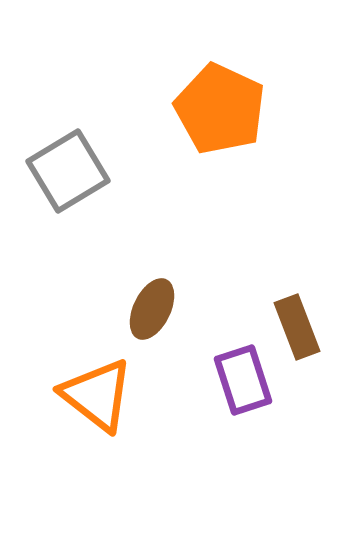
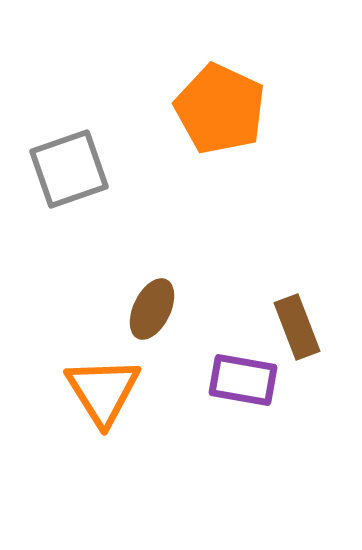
gray square: moved 1 px right, 2 px up; rotated 12 degrees clockwise
purple rectangle: rotated 62 degrees counterclockwise
orange triangle: moved 6 px right, 4 px up; rotated 20 degrees clockwise
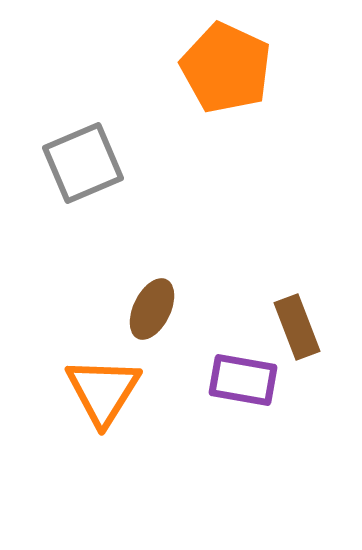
orange pentagon: moved 6 px right, 41 px up
gray square: moved 14 px right, 6 px up; rotated 4 degrees counterclockwise
orange triangle: rotated 4 degrees clockwise
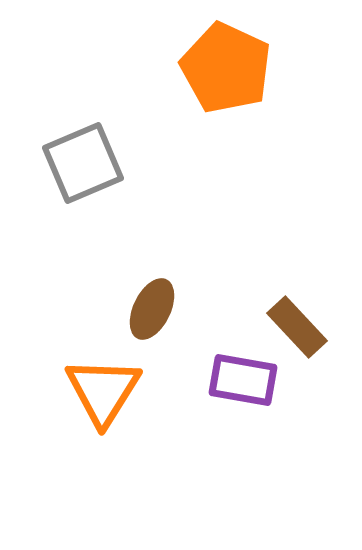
brown rectangle: rotated 22 degrees counterclockwise
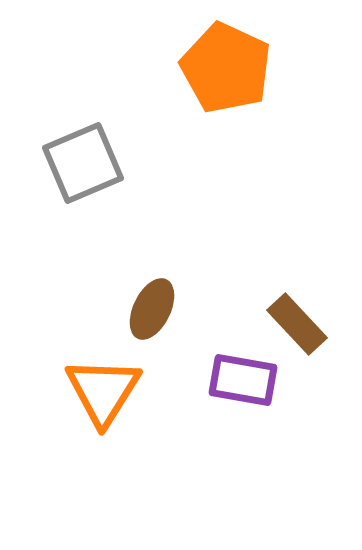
brown rectangle: moved 3 px up
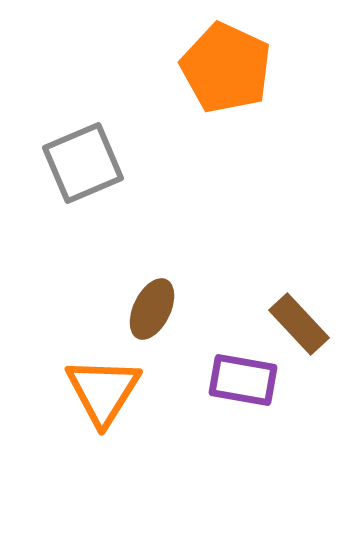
brown rectangle: moved 2 px right
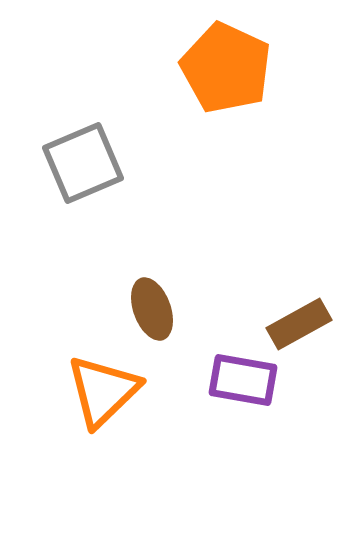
brown ellipse: rotated 46 degrees counterclockwise
brown rectangle: rotated 76 degrees counterclockwise
orange triangle: rotated 14 degrees clockwise
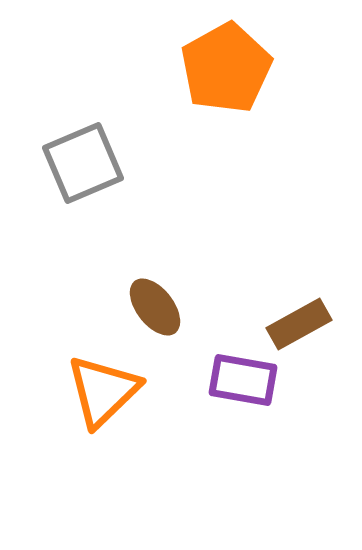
orange pentagon: rotated 18 degrees clockwise
brown ellipse: moved 3 px right, 2 px up; rotated 18 degrees counterclockwise
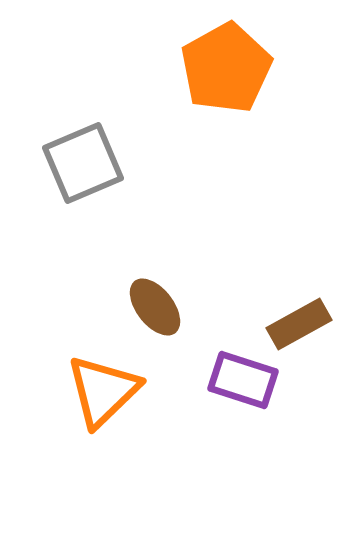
purple rectangle: rotated 8 degrees clockwise
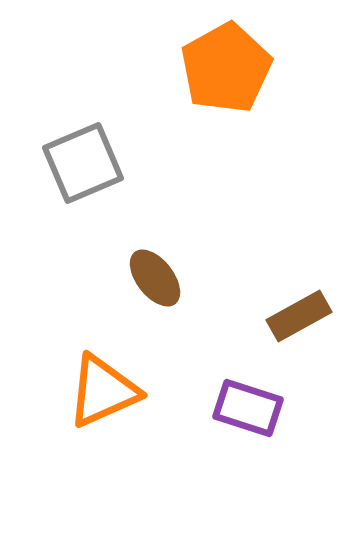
brown ellipse: moved 29 px up
brown rectangle: moved 8 px up
purple rectangle: moved 5 px right, 28 px down
orange triangle: rotated 20 degrees clockwise
